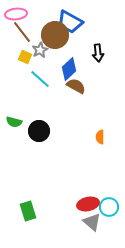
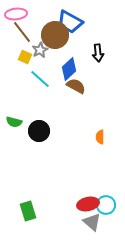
cyan circle: moved 3 px left, 2 px up
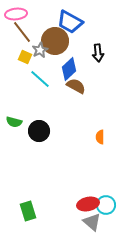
brown circle: moved 6 px down
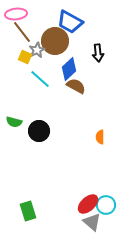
gray star: moved 3 px left
red ellipse: rotated 30 degrees counterclockwise
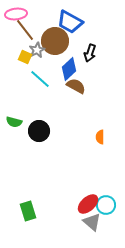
brown line: moved 3 px right, 2 px up
black arrow: moved 8 px left; rotated 24 degrees clockwise
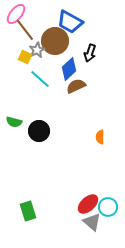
pink ellipse: rotated 45 degrees counterclockwise
brown semicircle: rotated 54 degrees counterclockwise
cyan circle: moved 2 px right, 2 px down
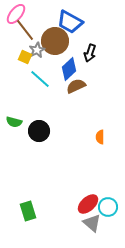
gray triangle: moved 1 px down
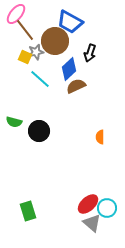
gray star: moved 1 px left, 2 px down; rotated 14 degrees clockwise
cyan circle: moved 1 px left, 1 px down
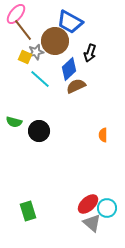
brown line: moved 2 px left
orange semicircle: moved 3 px right, 2 px up
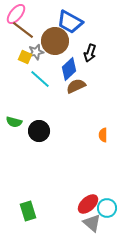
brown line: rotated 15 degrees counterclockwise
